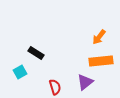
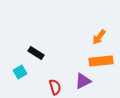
purple triangle: moved 2 px left, 1 px up; rotated 12 degrees clockwise
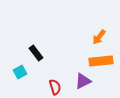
black rectangle: rotated 21 degrees clockwise
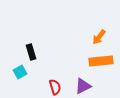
black rectangle: moved 5 px left, 1 px up; rotated 21 degrees clockwise
purple triangle: moved 5 px down
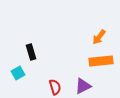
cyan square: moved 2 px left, 1 px down
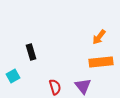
orange rectangle: moved 1 px down
cyan square: moved 5 px left, 3 px down
purple triangle: rotated 42 degrees counterclockwise
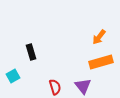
orange rectangle: rotated 10 degrees counterclockwise
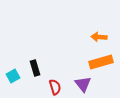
orange arrow: rotated 56 degrees clockwise
black rectangle: moved 4 px right, 16 px down
purple triangle: moved 2 px up
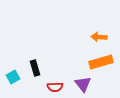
cyan square: moved 1 px down
red semicircle: rotated 105 degrees clockwise
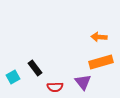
black rectangle: rotated 21 degrees counterclockwise
purple triangle: moved 2 px up
